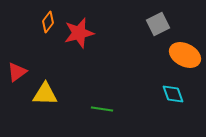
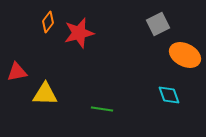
red triangle: rotated 25 degrees clockwise
cyan diamond: moved 4 px left, 1 px down
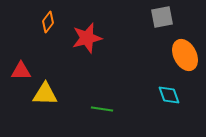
gray square: moved 4 px right, 7 px up; rotated 15 degrees clockwise
red star: moved 8 px right, 5 px down
orange ellipse: rotated 36 degrees clockwise
red triangle: moved 4 px right, 1 px up; rotated 10 degrees clockwise
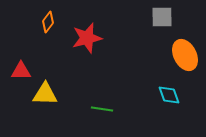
gray square: rotated 10 degrees clockwise
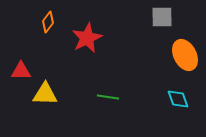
red star: rotated 12 degrees counterclockwise
cyan diamond: moved 9 px right, 4 px down
green line: moved 6 px right, 12 px up
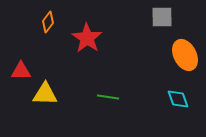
red star: rotated 12 degrees counterclockwise
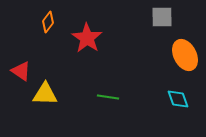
red triangle: rotated 35 degrees clockwise
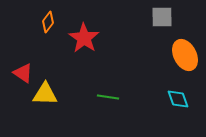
red star: moved 3 px left
red triangle: moved 2 px right, 2 px down
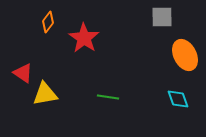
yellow triangle: rotated 12 degrees counterclockwise
